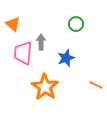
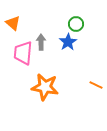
orange triangle: moved 1 px up
blue star: moved 2 px right, 16 px up; rotated 12 degrees counterclockwise
orange star: rotated 24 degrees counterclockwise
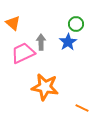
pink trapezoid: rotated 60 degrees clockwise
orange line: moved 14 px left, 23 px down
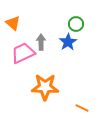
orange star: rotated 8 degrees counterclockwise
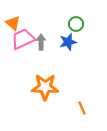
blue star: rotated 18 degrees clockwise
pink trapezoid: moved 14 px up
orange line: rotated 40 degrees clockwise
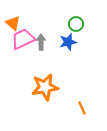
orange star: rotated 12 degrees counterclockwise
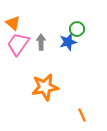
green circle: moved 1 px right, 5 px down
pink trapezoid: moved 5 px left, 5 px down; rotated 30 degrees counterclockwise
orange line: moved 7 px down
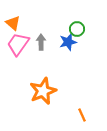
orange star: moved 2 px left, 4 px down; rotated 12 degrees counterclockwise
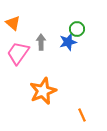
pink trapezoid: moved 9 px down
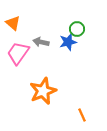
gray arrow: rotated 77 degrees counterclockwise
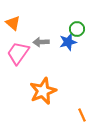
gray arrow: rotated 14 degrees counterclockwise
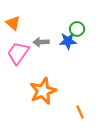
blue star: moved 1 px up; rotated 12 degrees clockwise
orange line: moved 2 px left, 3 px up
